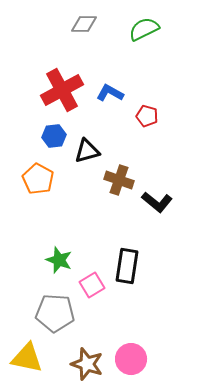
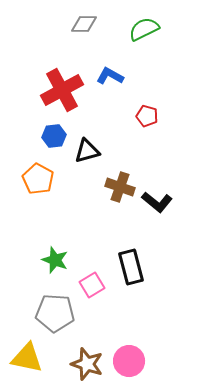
blue L-shape: moved 17 px up
brown cross: moved 1 px right, 7 px down
green star: moved 4 px left
black rectangle: moved 4 px right, 1 px down; rotated 24 degrees counterclockwise
pink circle: moved 2 px left, 2 px down
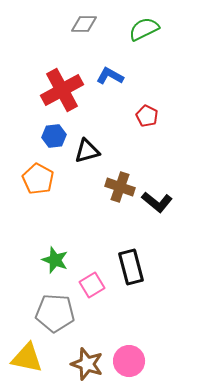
red pentagon: rotated 10 degrees clockwise
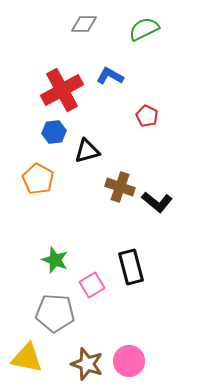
blue hexagon: moved 4 px up
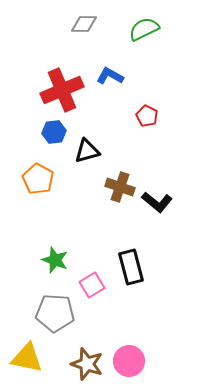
red cross: rotated 6 degrees clockwise
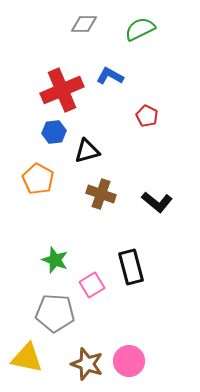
green semicircle: moved 4 px left
brown cross: moved 19 px left, 7 px down
